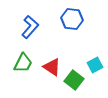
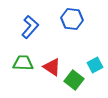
green trapezoid: rotated 115 degrees counterclockwise
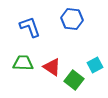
blue L-shape: rotated 60 degrees counterclockwise
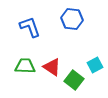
green trapezoid: moved 2 px right, 3 px down
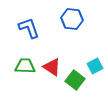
blue L-shape: moved 1 px left, 1 px down
cyan square: moved 1 px down
green square: moved 1 px right
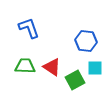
blue hexagon: moved 14 px right, 22 px down
cyan square: moved 2 px down; rotated 28 degrees clockwise
green square: rotated 24 degrees clockwise
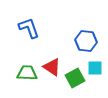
green trapezoid: moved 2 px right, 7 px down
green square: moved 2 px up
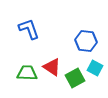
blue L-shape: moved 1 px down
cyan square: rotated 28 degrees clockwise
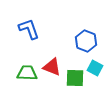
blue hexagon: rotated 15 degrees clockwise
red triangle: rotated 12 degrees counterclockwise
green square: rotated 30 degrees clockwise
